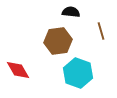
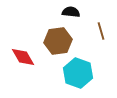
red diamond: moved 5 px right, 13 px up
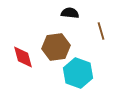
black semicircle: moved 1 px left, 1 px down
brown hexagon: moved 2 px left, 6 px down
red diamond: rotated 15 degrees clockwise
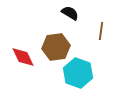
black semicircle: rotated 24 degrees clockwise
brown line: rotated 24 degrees clockwise
red diamond: rotated 10 degrees counterclockwise
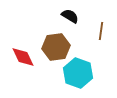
black semicircle: moved 3 px down
